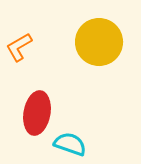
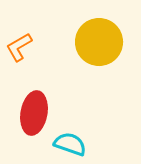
red ellipse: moved 3 px left
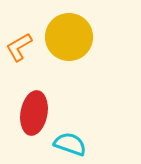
yellow circle: moved 30 px left, 5 px up
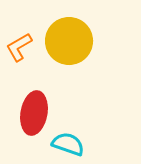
yellow circle: moved 4 px down
cyan semicircle: moved 2 px left
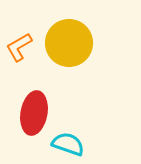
yellow circle: moved 2 px down
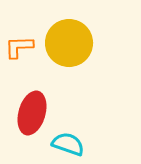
orange L-shape: rotated 28 degrees clockwise
red ellipse: moved 2 px left; rotated 6 degrees clockwise
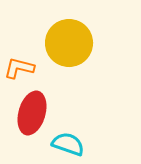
orange L-shape: moved 21 px down; rotated 16 degrees clockwise
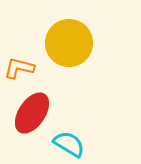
red ellipse: rotated 18 degrees clockwise
cyan semicircle: moved 1 px right; rotated 12 degrees clockwise
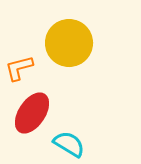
orange L-shape: rotated 28 degrees counterclockwise
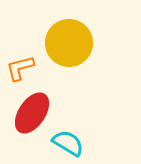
orange L-shape: moved 1 px right
cyan semicircle: moved 1 px left, 1 px up
